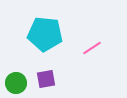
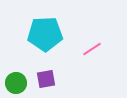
cyan pentagon: rotated 8 degrees counterclockwise
pink line: moved 1 px down
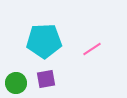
cyan pentagon: moved 1 px left, 7 px down
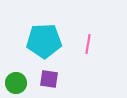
pink line: moved 4 px left, 5 px up; rotated 48 degrees counterclockwise
purple square: moved 3 px right; rotated 18 degrees clockwise
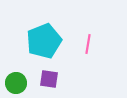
cyan pentagon: rotated 20 degrees counterclockwise
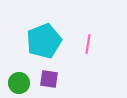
green circle: moved 3 px right
